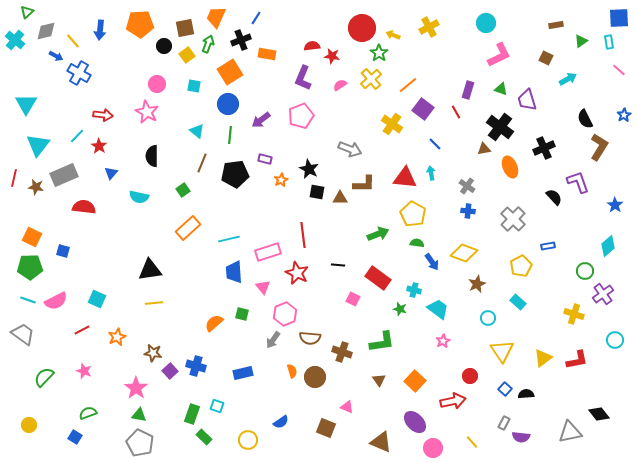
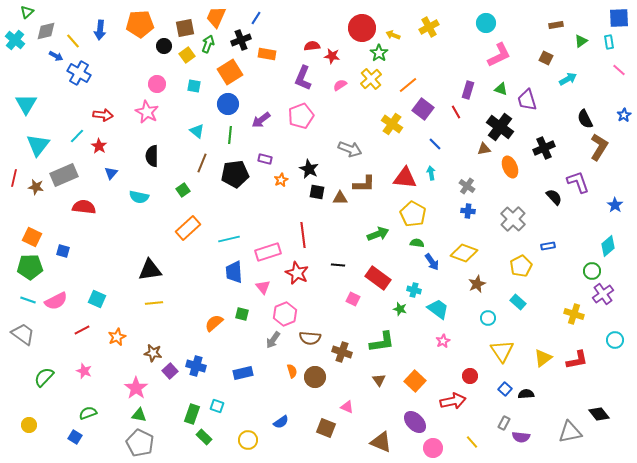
green circle at (585, 271): moved 7 px right
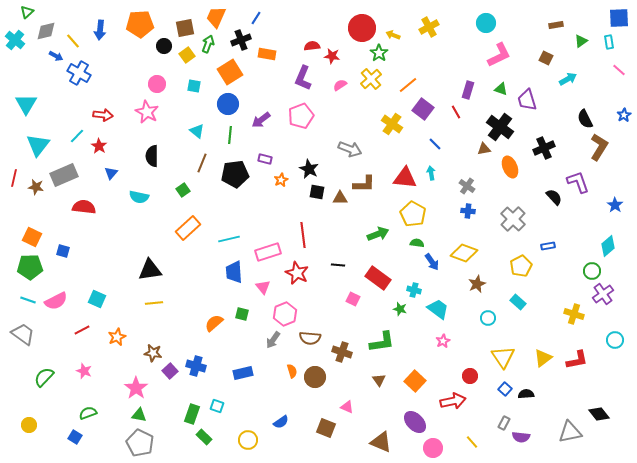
yellow triangle at (502, 351): moved 1 px right, 6 px down
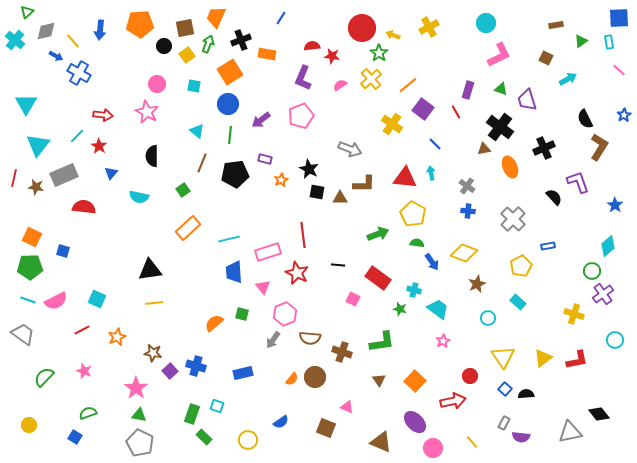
blue line at (256, 18): moved 25 px right
orange semicircle at (292, 371): moved 8 px down; rotated 56 degrees clockwise
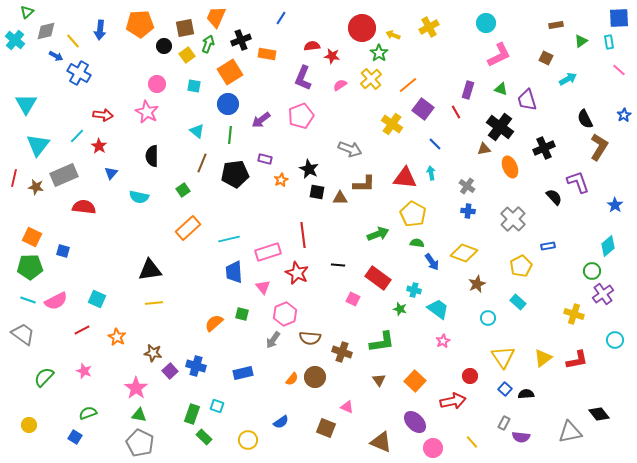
orange star at (117, 337): rotated 18 degrees counterclockwise
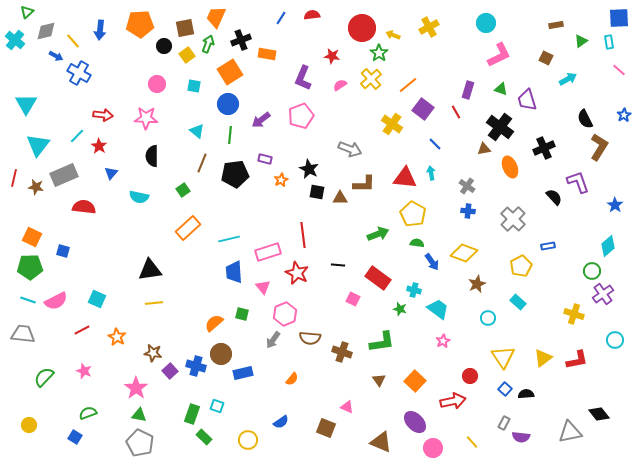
red semicircle at (312, 46): moved 31 px up
pink star at (147, 112): moved 1 px left, 6 px down; rotated 25 degrees counterclockwise
gray trapezoid at (23, 334): rotated 30 degrees counterclockwise
brown circle at (315, 377): moved 94 px left, 23 px up
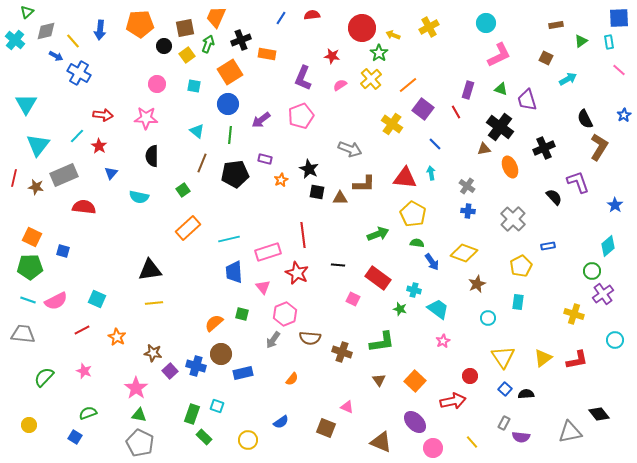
cyan rectangle at (518, 302): rotated 56 degrees clockwise
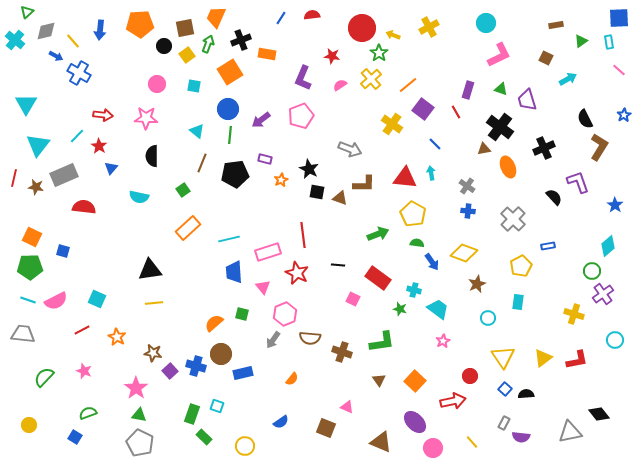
blue circle at (228, 104): moved 5 px down
orange ellipse at (510, 167): moved 2 px left
blue triangle at (111, 173): moved 5 px up
brown triangle at (340, 198): rotated 21 degrees clockwise
yellow circle at (248, 440): moved 3 px left, 6 px down
